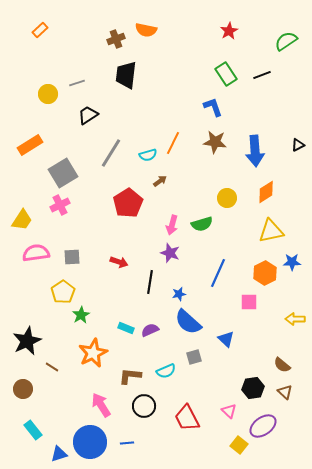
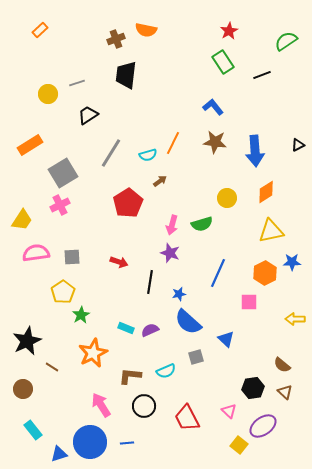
green rectangle at (226, 74): moved 3 px left, 12 px up
blue L-shape at (213, 107): rotated 20 degrees counterclockwise
gray square at (194, 357): moved 2 px right
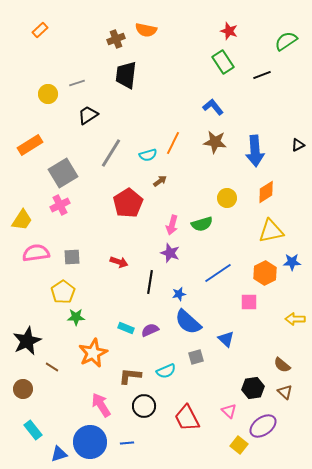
red star at (229, 31): rotated 24 degrees counterclockwise
blue line at (218, 273): rotated 32 degrees clockwise
green star at (81, 315): moved 5 px left, 2 px down; rotated 30 degrees clockwise
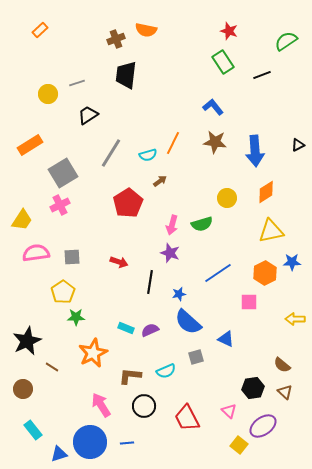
blue triangle at (226, 339): rotated 18 degrees counterclockwise
